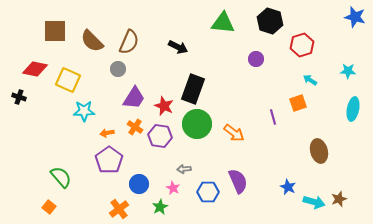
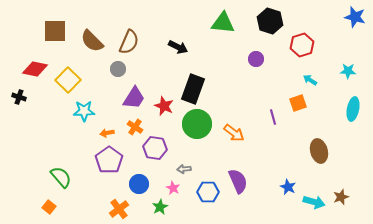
yellow square at (68, 80): rotated 20 degrees clockwise
purple hexagon at (160, 136): moved 5 px left, 12 px down
brown star at (339, 199): moved 2 px right, 2 px up
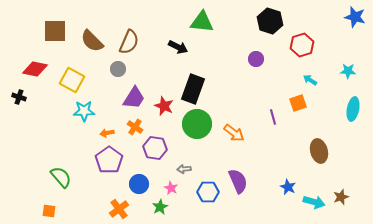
green triangle at (223, 23): moved 21 px left, 1 px up
yellow square at (68, 80): moved 4 px right; rotated 15 degrees counterclockwise
pink star at (173, 188): moved 2 px left
orange square at (49, 207): moved 4 px down; rotated 32 degrees counterclockwise
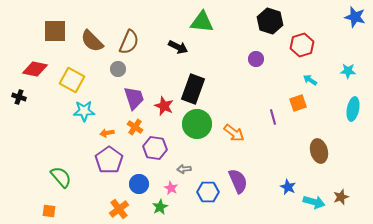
purple trapezoid at (134, 98): rotated 50 degrees counterclockwise
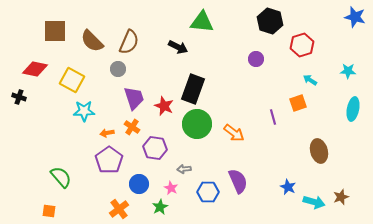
orange cross at (135, 127): moved 3 px left
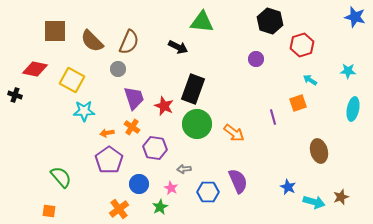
black cross at (19, 97): moved 4 px left, 2 px up
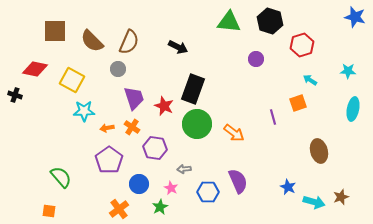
green triangle at (202, 22): moved 27 px right
orange arrow at (107, 133): moved 5 px up
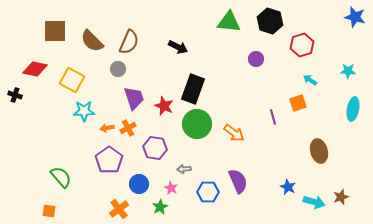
orange cross at (132, 127): moved 4 px left, 1 px down; rotated 28 degrees clockwise
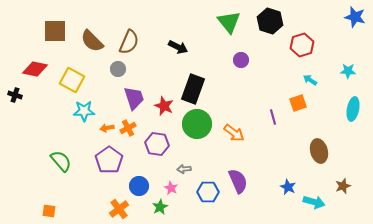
green triangle at (229, 22): rotated 45 degrees clockwise
purple circle at (256, 59): moved 15 px left, 1 px down
purple hexagon at (155, 148): moved 2 px right, 4 px up
green semicircle at (61, 177): moved 16 px up
blue circle at (139, 184): moved 2 px down
brown star at (341, 197): moved 2 px right, 11 px up
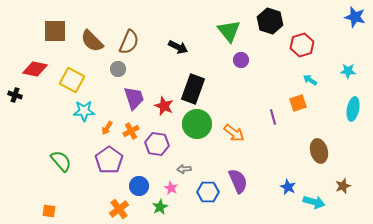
green triangle at (229, 22): moved 9 px down
orange arrow at (107, 128): rotated 48 degrees counterclockwise
orange cross at (128, 128): moved 3 px right, 3 px down
